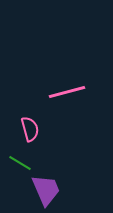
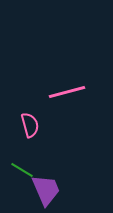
pink semicircle: moved 4 px up
green line: moved 2 px right, 7 px down
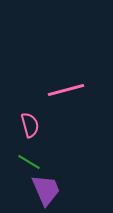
pink line: moved 1 px left, 2 px up
green line: moved 7 px right, 8 px up
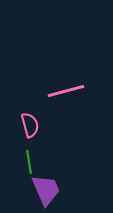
pink line: moved 1 px down
green line: rotated 50 degrees clockwise
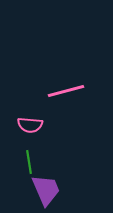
pink semicircle: rotated 110 degrees clockwise
